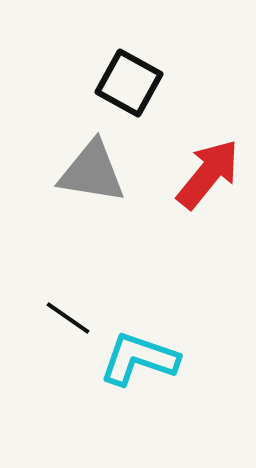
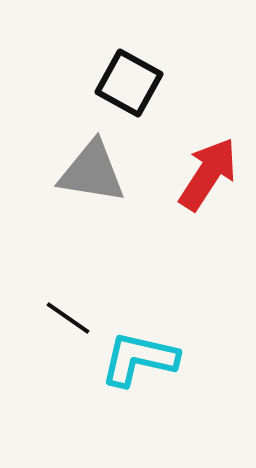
red arrow: rotated 6 degrees counterclockwise
cyan L-shape: rotated 6 degrees counterclockwise
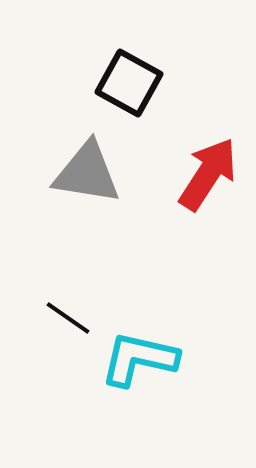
gray triangle: moved 5 px left, 1 px down
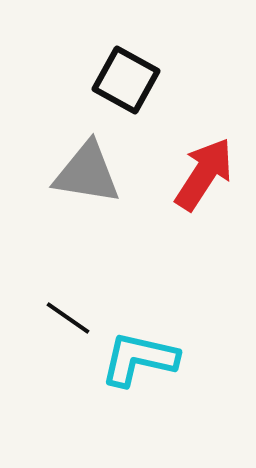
black square: moved 3 px left, 3 px up
red arrow: moved 4 px left
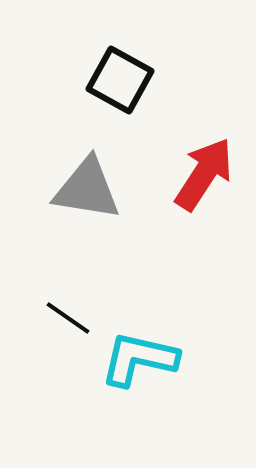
black square: moved 6 px left
gray triangle: moved 16 px down
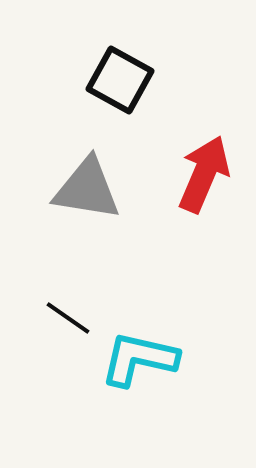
red arrow: rotated 10 degrees counterclockwise
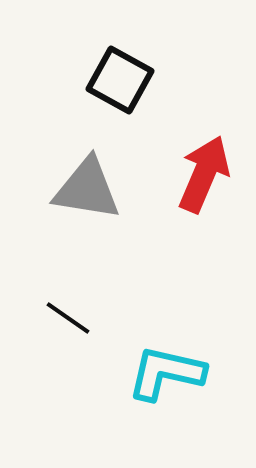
cyan L-shape: moved 27 px right, 14 px down
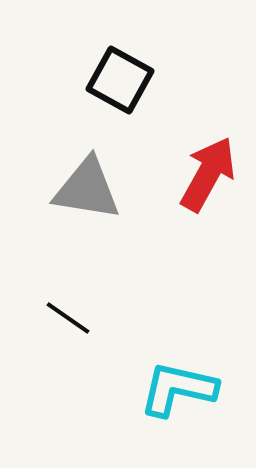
red arrow: moved 4 px right; rotated 6 degrees clockwise
cyan L-shape: moved 12 px right, 16 px down
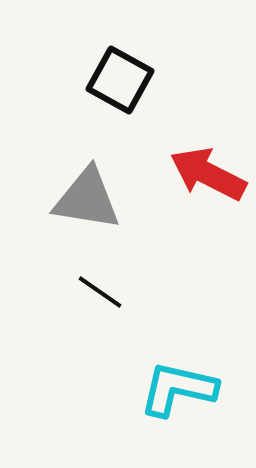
red arrow: rotated 92 degrees counterclockwise
gray triangle: moved 10 px down
black line: moved 32 px right, 26 px up
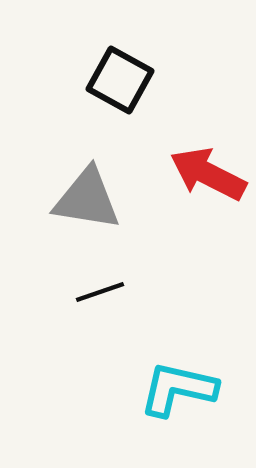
black line: rotated 54 degrees counterclockwise
